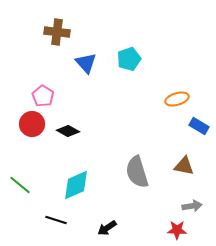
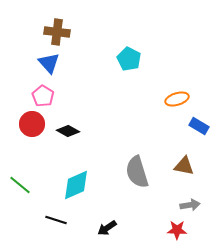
cyan pentagon: rotated 25 degrees counterclockwise
blue triangle: moved 37 px left
gray arrow: moved 2 px left, 1 px up
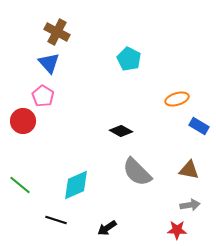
brown cross: rotated 20 degrees clockwise
red circle: moved 9 px left, 3 px up
black diamond: moved 53 px right
brown triangle: moved 5 px right, 4 px down
gray semicircle: rotated 28 degrees counterclockwise
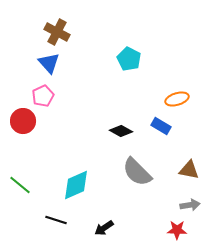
pink pentagon: rotated 15 degrees clockwise
blue rectangle: moved 38 px left
black arrow: moved 3 px left
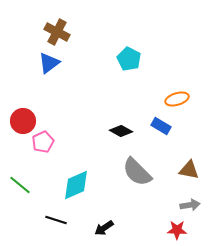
blue triangle: rotated 35 degrees clockwise
pink pentagon: moved 46 px down
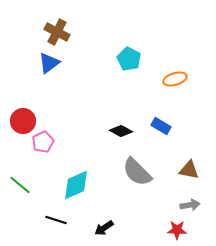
orange ellipse: moved 2 px left, 20 px up
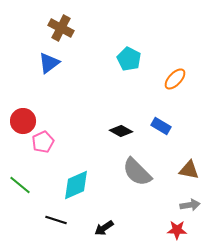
brown cross: moved 4 px right, 4 px up
orange ellipse: rotated 30 degrees counterclockwise
